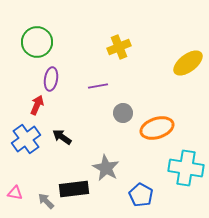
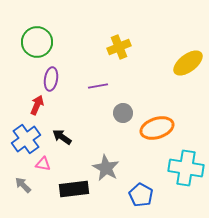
pink triangle: moved 28 px right, 29 px up
gray arrow: moved 23 px left, 16 px up
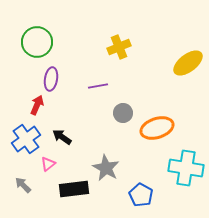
pink triangle: moved 5 px right; rotated 49 degrees counterclockwise
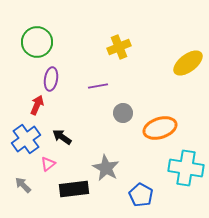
orange ellipse: moved 3 px right
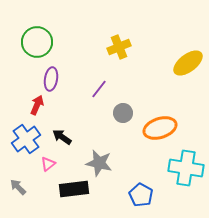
purple line: moved 1 px right, 3 px down; rotated 42 degrees counterclockwise
gray star: moved 7 px left, 5 px up; rotated 16 degrees counterclockwise
gray arrow: moved 5 px left, 2 px down
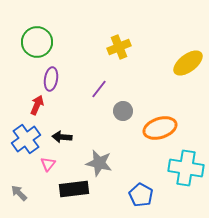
gray circle: moved 2 px up
black arrow: rotated 30 degrees counterclockwise
pink triangle: rotated 14 degrees counterclockwise
gray arrow: moved 1 px right, 6 px down
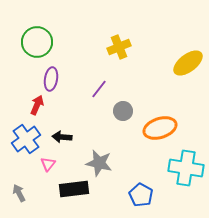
gray arrow: rotated 18 degrees clockwise
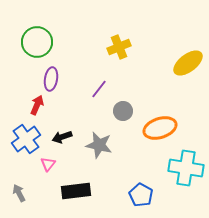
black arrow: rotated 24 degrees counterclockwise
gray star: moved 18 px up
black rectangle: moved 2 px right, 2 px down
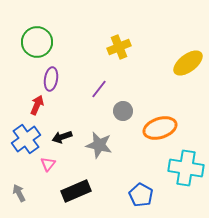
black rectangle: rotated 16 degrees counterclockwise
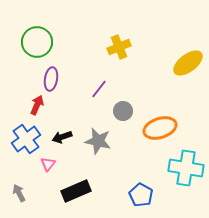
gray star: moved 1 px left, 4 px up
